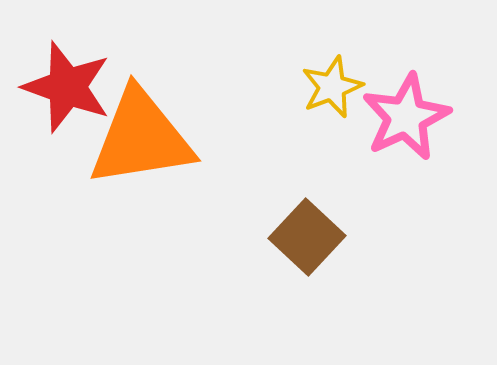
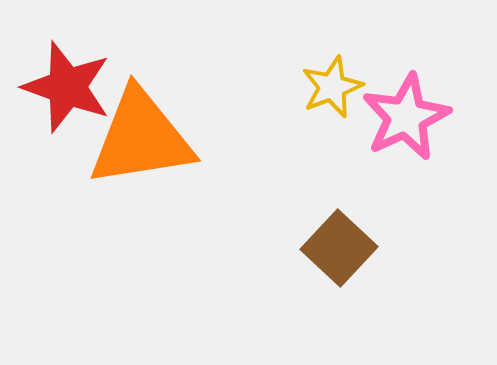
brown square: moved 32 px right, 11 px down
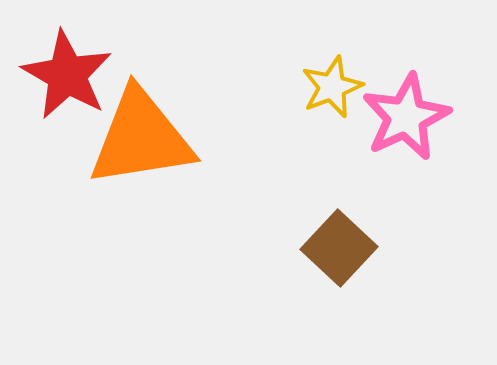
red star: moved 12 px up; rotated 10 degrees clockwise
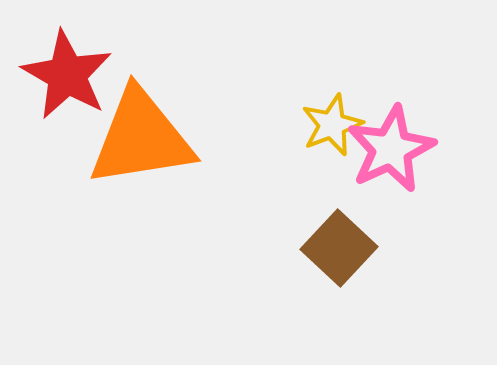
yellow star: moved 38 px down
pink star: moved 15 px left, 32 px down
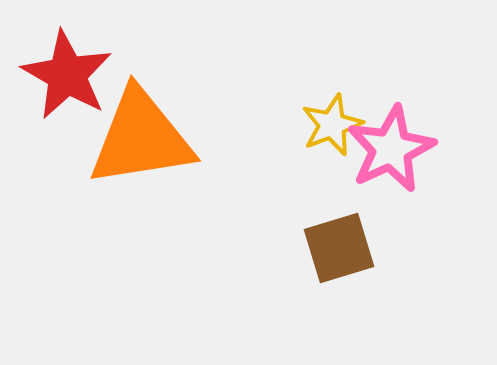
brown square: rotated 30 degrees clockwise
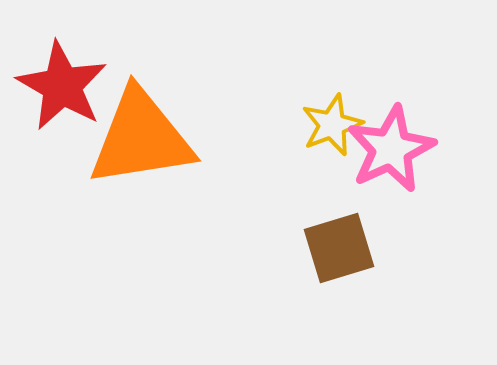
red star: moved 5 px left, 11 px down
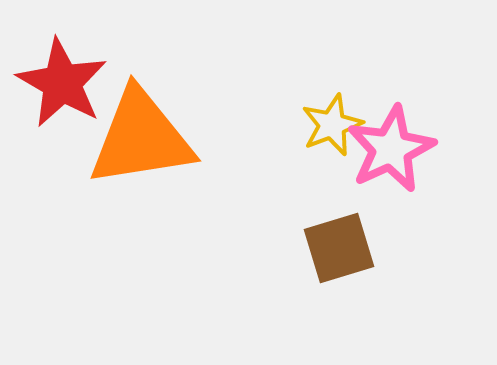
red star: moved 3 px up
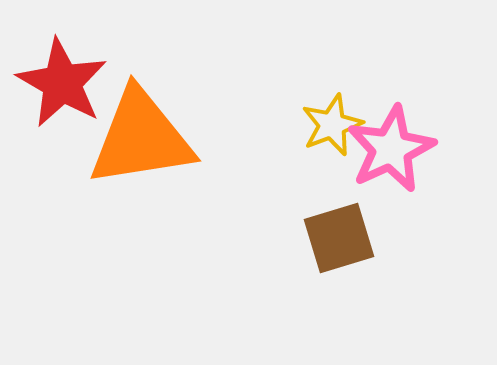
brown square: moved 10 px up
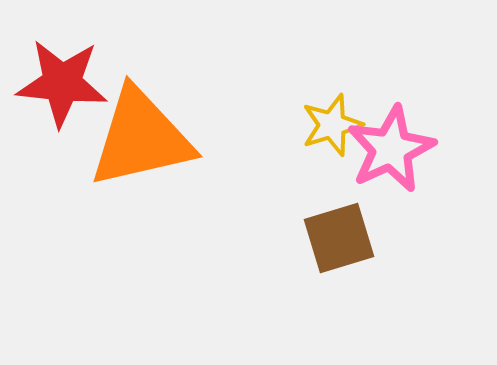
red star: rotated 24 degrees counterclockwise
yellow star: rotated 4 degrees clockwise
orange triangle: rotated 4 degrees counterclockwise
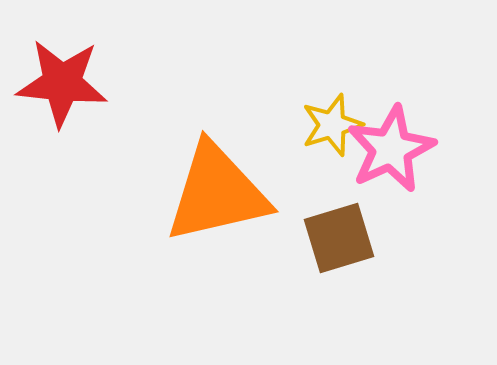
orange triangle: moved 76 px right, 55 px down
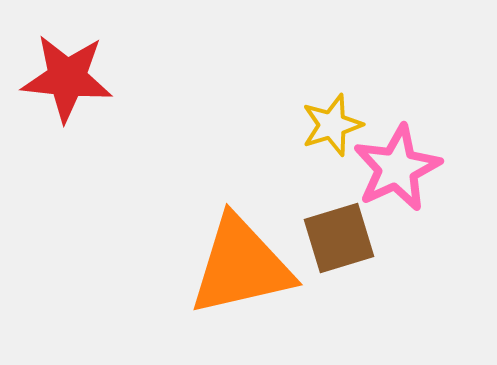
red star: moved 5 px right, 5 px up
pink star: moved 6 px right, 19 px down
orange triangle: moved 24 px right, 73 px down
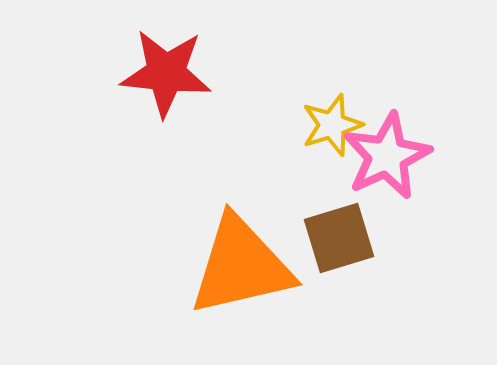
red star: moved 99 px right, 5 px up
pink star: moved 10 px left, 12 px up
